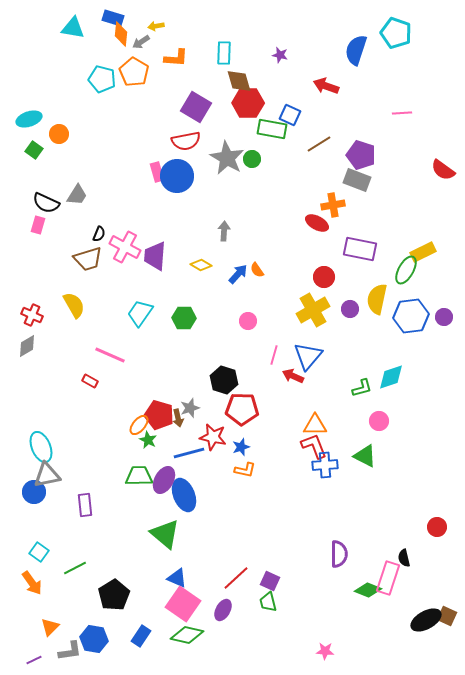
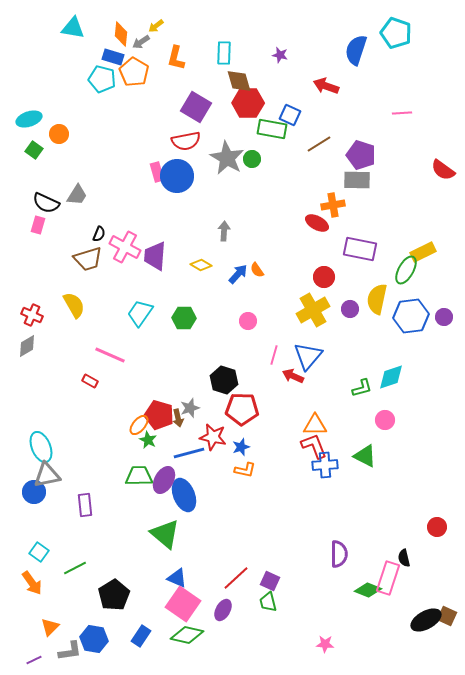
blue rectangle at (113, 18): moved 39 px down
yellow arrow at (156, 26): rotated 28 degrees counterclockwise
orange L-shape at (176, 58): rotated 100 degrees clockwise
gray rectangle at (357, 180): rotated 20 degrees counterclockwise
pink circle at (379, 421): moved 6 px right, 1 px up
pink star at (325, 651): moved 7 px up
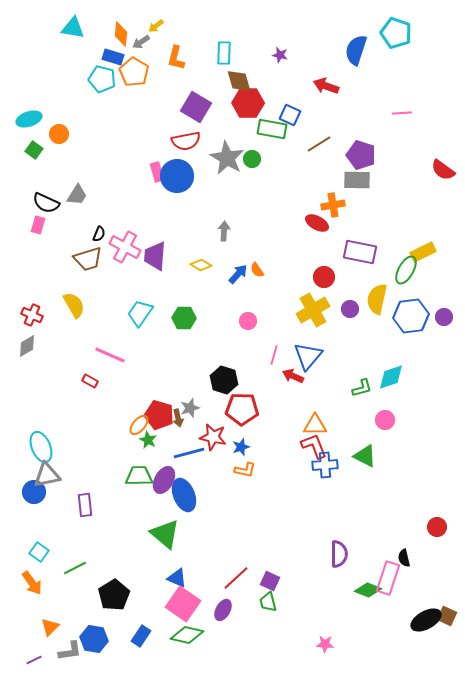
purple rectangle at (360, 249): moved 3 px down
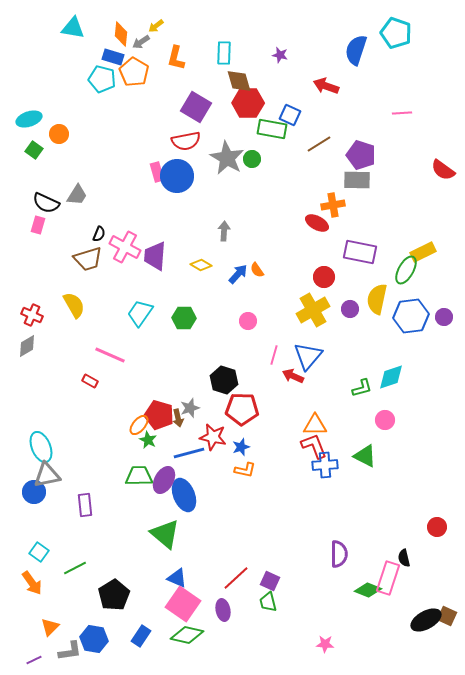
purple ellipse at (223, 610): rotated 40 degrees counterclockwise
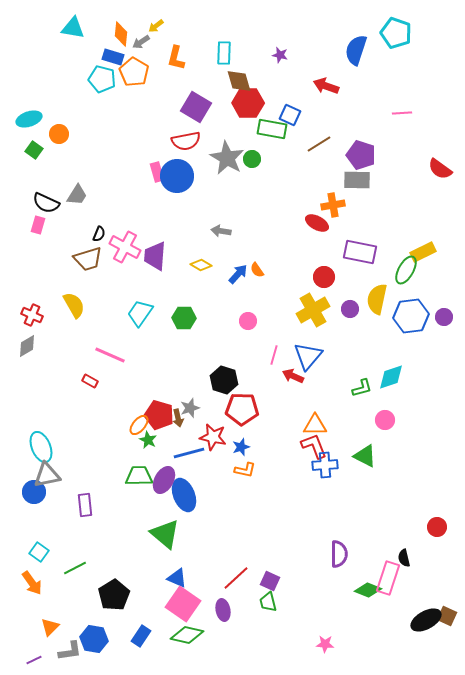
red semicircle at (443, 170): moved 3 px left, 1 px up
gray arrow at (224, 231): moved 3 px left; rotated 84 degrees counterclockwise
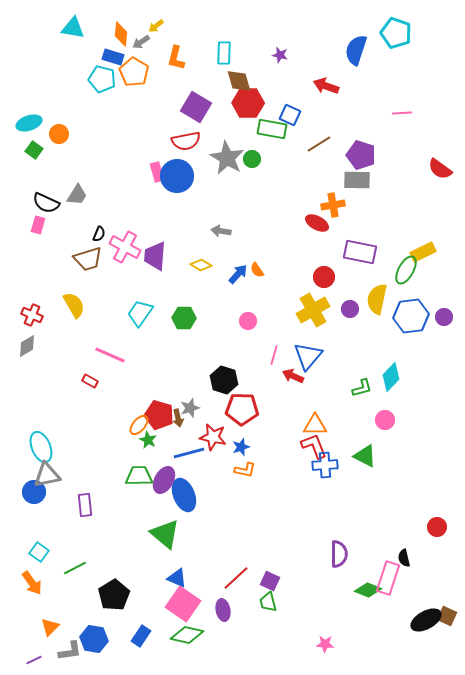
cyan ellipse at (29, 119): moved 4 px down
cyan diamond at (391, 377): rotated 28 degrees counterclockwise
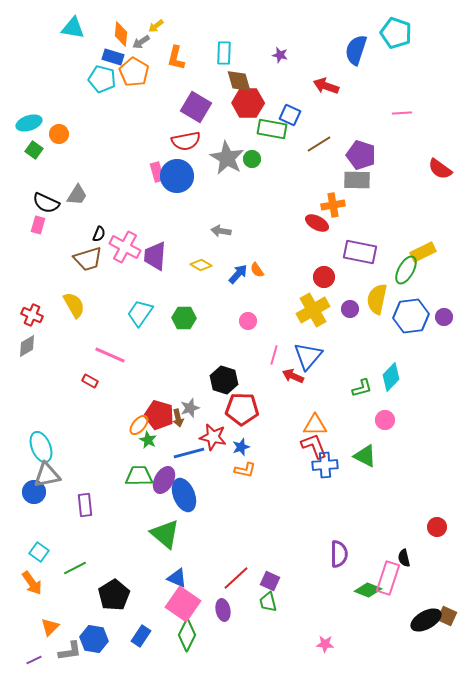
green diamond at (187, 635): rotated 76 degrees counterclockwise
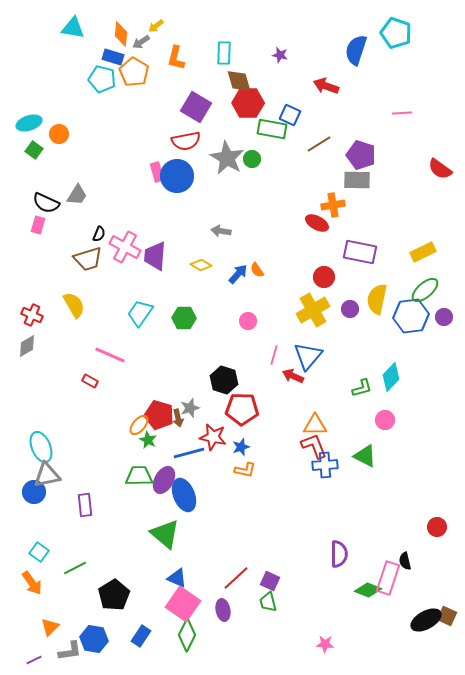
green ellipse at (406, 270): moved 19 px right, 20 px down; rotated 20 degrees clockwise
black semicircle at (404, 558): moved 1 px right, 3 px down
